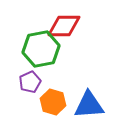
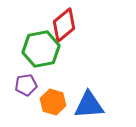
red diamond: moved 1 px up; rotated 40 degrees counterclockwise
purple pentagon: moved 4 px left, 3 px down; rotated 15 degrees clockwise
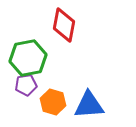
red diamond: rotated 40 degrees counterclockwise
green hexagon: moved 13 px left, 9 px down
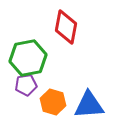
red diamond: moved 2 px right, 2 px down
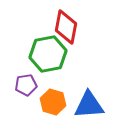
green hexagon: moved 20 px right, 4 px up
